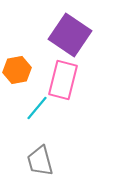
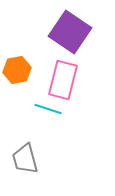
purple square: moved 3 px up
cyan line: moved 11 px right, 1 px down; rotated 68 degrees clockwise
gray trapezoid: moved 15 px left, 2 px up
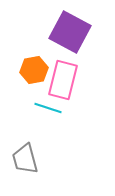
purple square: rotated 6 degrees counterclockwise
orange hexagon: moved 17 px right
cyan line: moved 1 px up
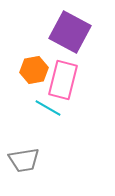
cyan line: rotated 12 degrees clockwise
gray trapezoid: moved 1 px left, 1 px down; rotated 84 degrees counterclockwise
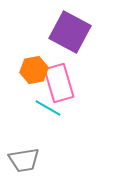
pink rectangle: moved 4 px left, 3 px down; rotated 30 degrees counterclockwise
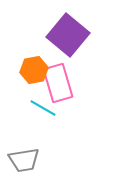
purple square: moved 2 px left, 3 px down; rotated 12 degrees clockwise
pink rectangle: moved 1 px left
cyan line: moved 5 px left
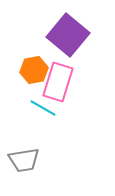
pink rectangle: moved 1 px up; rotated 33 degrees clockwise
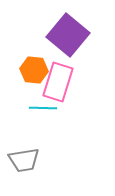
orange hexagon: rotated 16 degrees clockwise
cyan line: rotated 28 degrees counterclockwise
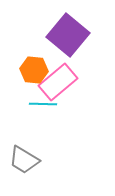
pink rectangle: rotated 33 degrees clockwise
cyan line: moved 4 px up
gray trapezoid: rotated 40 degrees clockwise
